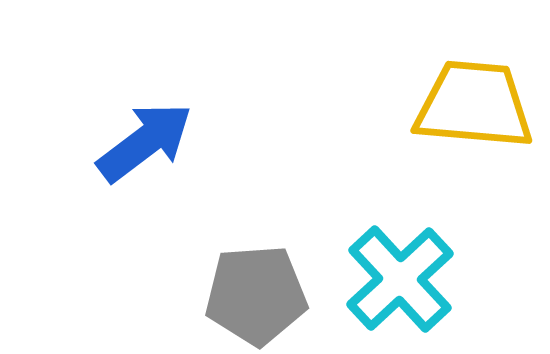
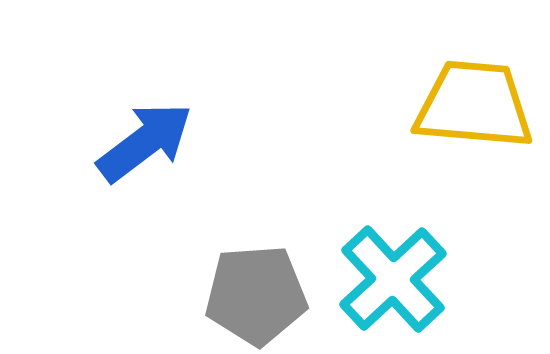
cyan cross: moved 7 px left
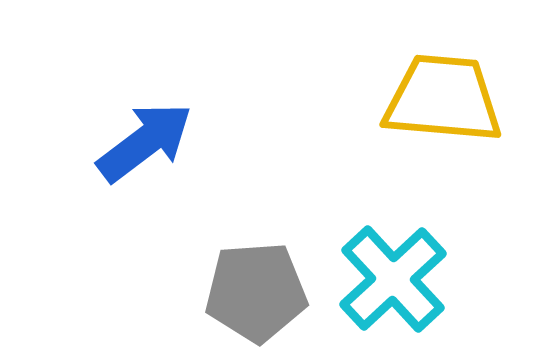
yellow trapezoid: moved 31 px left, 6 px up
gray pentagon: moved 3 px up
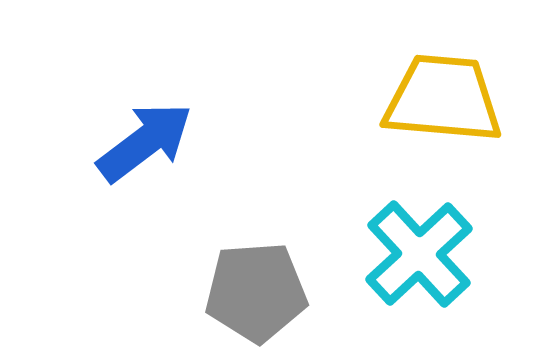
cyan cross: moved 26 px right, 25 px up
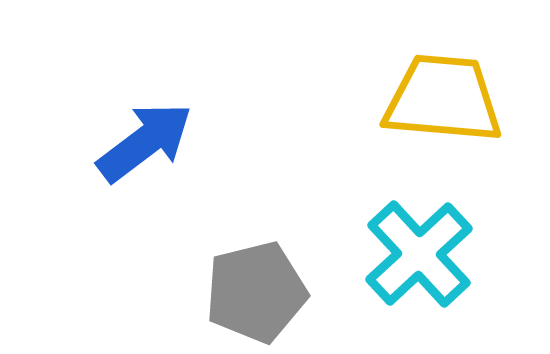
gray pentagon: rotated 10 degrees counterclockwise
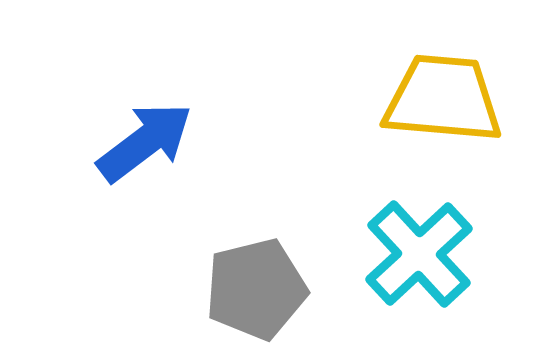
gray pentagon: moved 3 px up
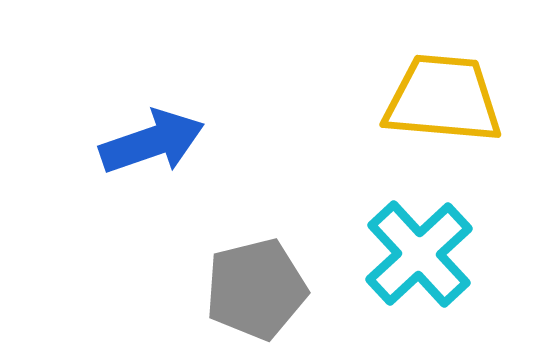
blue arrow: moved 7 px right; rotated 18 degrees clockwise
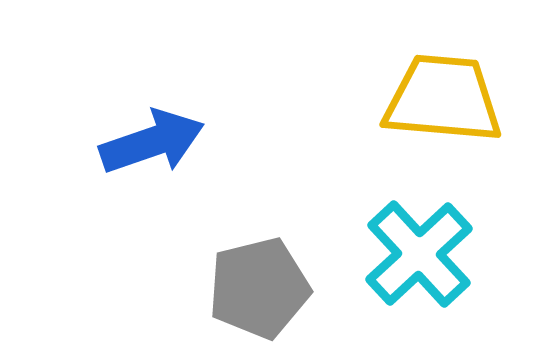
gray pentagon: moved 3 px right, 1 px up
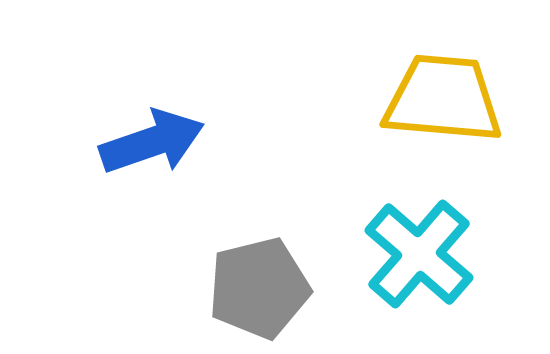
cyan cross: rotated 6 degrees counterclockwise
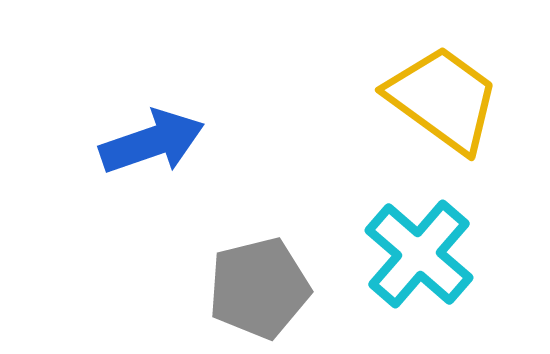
yellow trapezoid: rotated 31 degrees clockwise
